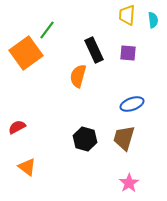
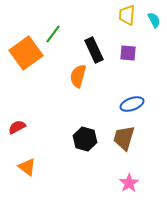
cyan semicircle: moved 1 px right; rotated 21 degrees counterclockwise
green line: moved 6 px right, 4 px down
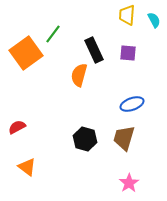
orange semicircle: moved 1 px right, 1 px up
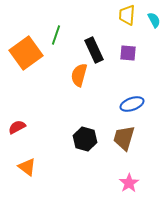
green line: moved 3 px right, 1 px down; rotated 18 degrees counterclockwise
